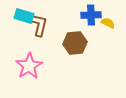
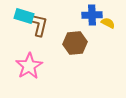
blue cross: moved 1 px right
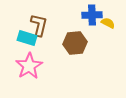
cyan rectangle: moved 3 px right, 22 px down
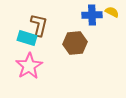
yellow semicircle: moved 4 px right, 11 px up
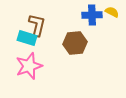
brown L-shape: moved 2 px left
pink star: rotated 12 degrees clockwise
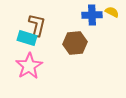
pink star: rotated 12 degrees counterclockwise
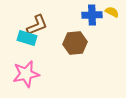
brown L-shape: rotated 55 degrees clockwise
pink star: moved 3 px left, 8 px down; rotated 20 degrees clockwise
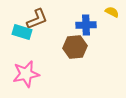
blue cross: moved 6 px left, 10 px down
brown L-shape: moved 6 px up
cyan rectangle: moved 5 px left, 6 px up
brown hexagon: moved 4 px down
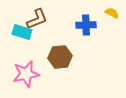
yellow semicircle: moved 1 px down
brown hexagon: moved 15 px left, 10 px down
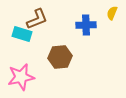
yellow semicircle: rotated 96 degrees counterclockwise
cyan rectangle: moved 2 px down
pink star: moved 5 px left, 3 px down
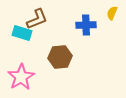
cyan rectangle: moved 1 px up
pink star: rotated 20 degrees counterclockwise
